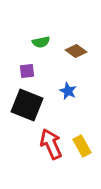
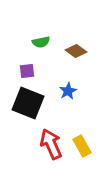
blue star: rotated 18 degrees clockwise
black square: moved 1 px right, 2 px up
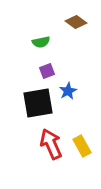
brown diamond: moved 29 px up
purple square: moved 20 px right; rotated 14 degrees counterclockwise
black square: moved 10 px right; rotated 32 degrees counterclockwise
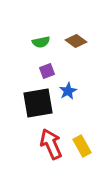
brown diamond: moved 19 px down
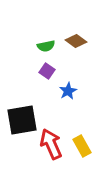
green semicircle: moved 5 px right, 4 px down
purple square: rotated 35 degrees counterclockwise
black square: moved 16 px left, 17 px down
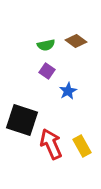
green semicircle: moved 1 px up
black square: rotated 28 degrees clockwise
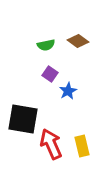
brown diamond: moved 2 px right
purple square: moved 3 px right, 3 px down
black square: moved 1 px right, 1 px up; rotated 8 degrees counterclockwise
yellow rectangle: rotated 15 degrees clockwise
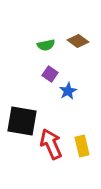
black square: moved 1 px left, 2 px down
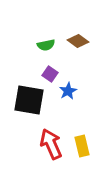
black square: moved 7 px right, 21 px up
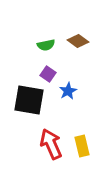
purple square: moved 2 px left
